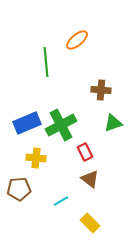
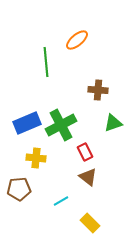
brown cross: moved 3 px left
brown triangle: moved 2 px left, 2 px up
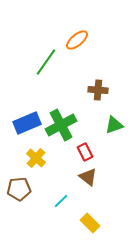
green line: rotated 40 degrees clockwise
green triangle: moved 1 px right, 2 px down
yellow cross: rotated 36 degrees clockwise
cyan line: rotated 14 degrees counterclockwise
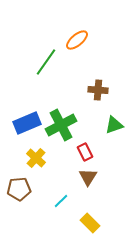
brown triangle: rotated 24 degrees clockwise
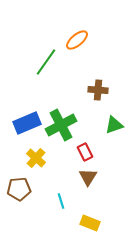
cyan line: rotated 63 degrees counterclockwise
yellow rectangle: rotated 24 degrees counterclockwise
